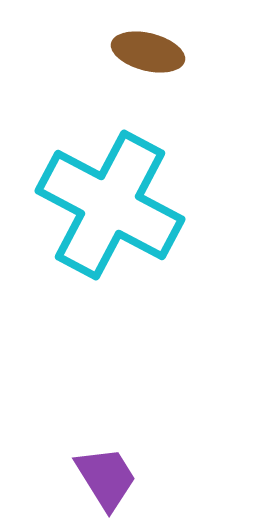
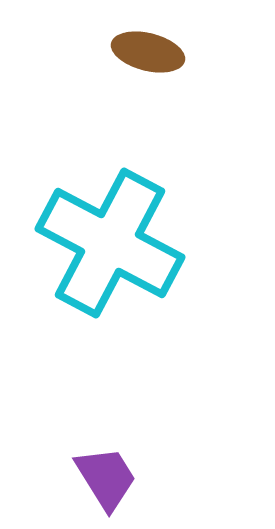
cyan cross: moved 38 px down
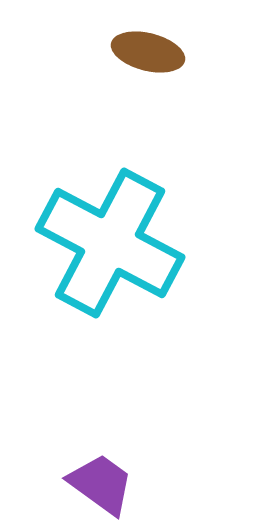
purple trapezoid: moved 5 px left, 6 px down; rotated 22 degrees counterclockwise
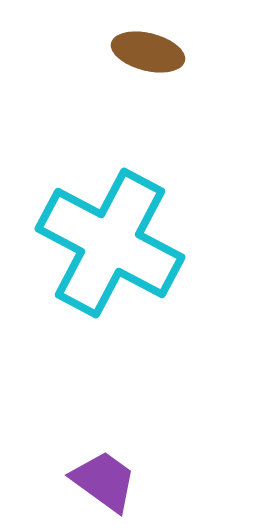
purple trapezoid: moved 3 px right, 3 px up
